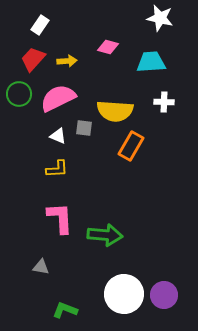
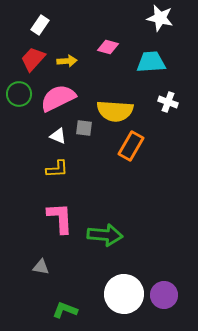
white cross: moved 4 px right; rotated 18 degrees clockwise
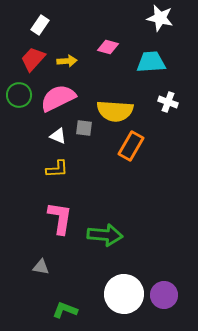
green circle: moved 1 px down
pink L-shape: rotated 12 degrees clockwise
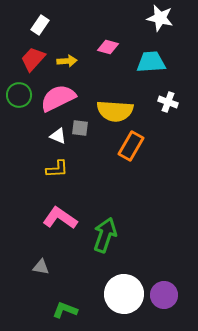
gray square: moved 4 px left
pink L-shape: rotated 64 degrees counterclockwise
green arrow: rotated 76 degrees counterclockwise
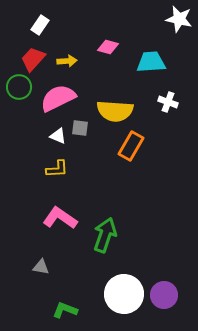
white star: moved 19 px right, 1 px down
green circle: moved 8 px up
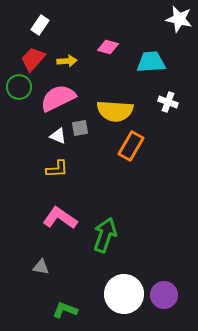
gray square: rotated 18 degrees counterclockwise
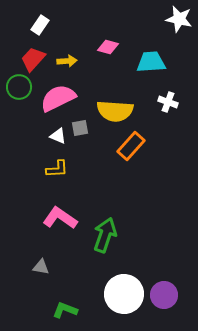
orange rectangle: rotated 12 degrees clockwise
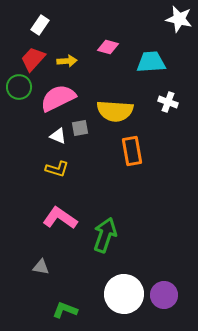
orange rectangle: moved 1 px right, 5 px down; rotated 52 degrees counterclockwise
yellow L-shape: rotated 20 degrees clockwise
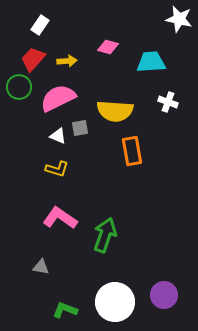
white circle: moved 9 px left, 8 px down
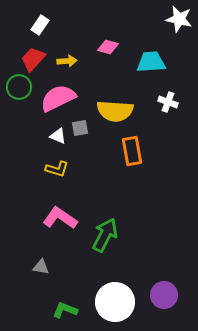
green arrow: rotated 8 degrees clockwise
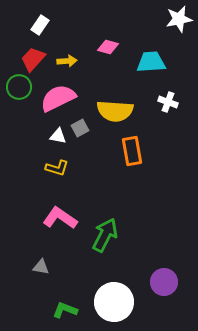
white star: rotated 24 degrees counterclockwise
gray square: rotated 18 degrees counterclockwise
white triangle: rotated 12 degrees counterclockwise
yellow L-shape: moved 1 px up
purple circle: moved 13 px up
white circle: moved 1 px left
